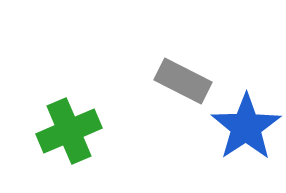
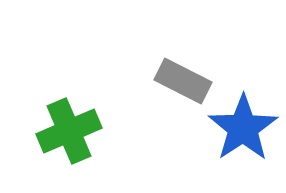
blue star: moved 3 px left, 1 px down
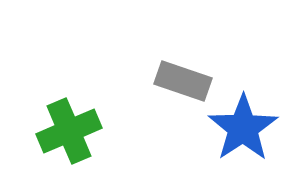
gray rectangle: rotated 8 degrees counterclockwise
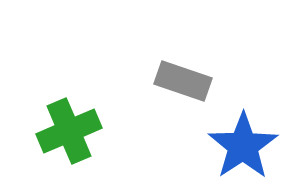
blue star: moved 18 px down
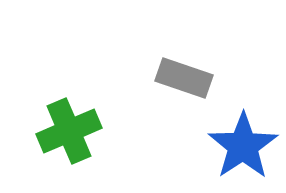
gray rectangle: moved 1 px right, 3 px up
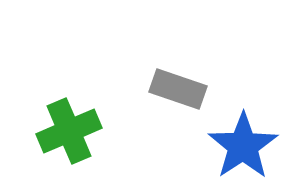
gray rectangle: moved 6 px left, 11 px down
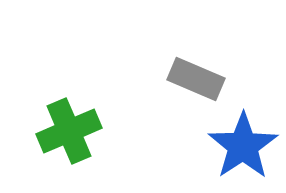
gray rectangle: moved 18 px right, 10 px up; rotated 4 degrees clockwise
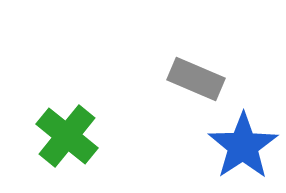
green cross: moved 2 px left, 5 px down; rotated 28 degrees counterclockwise
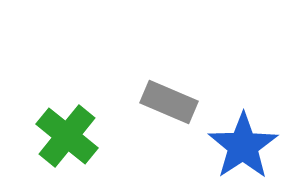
gray rectangle: moved 27 px left, 23 px down
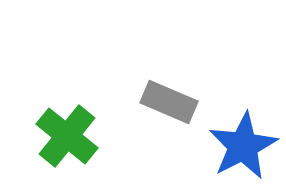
blue star: rotated 6 degrees clockwise
